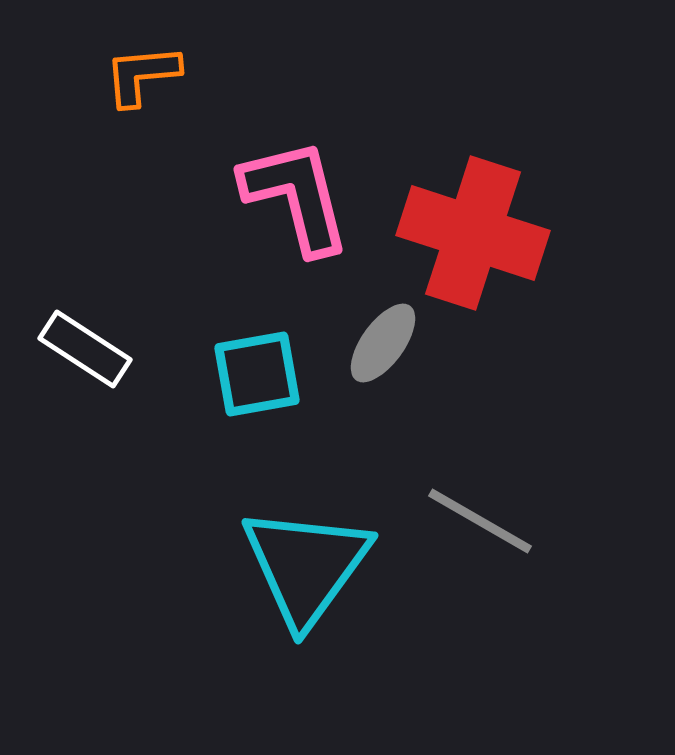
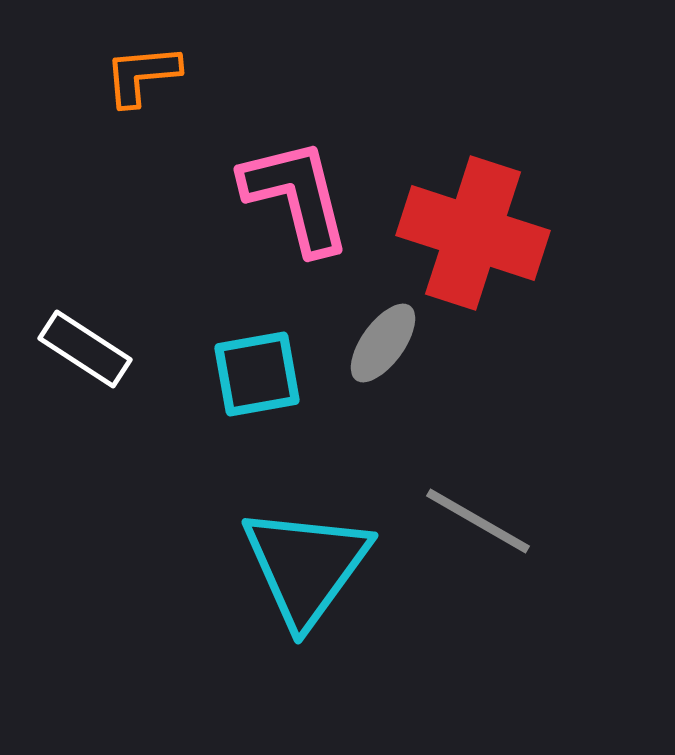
gray line: moved 2 px left
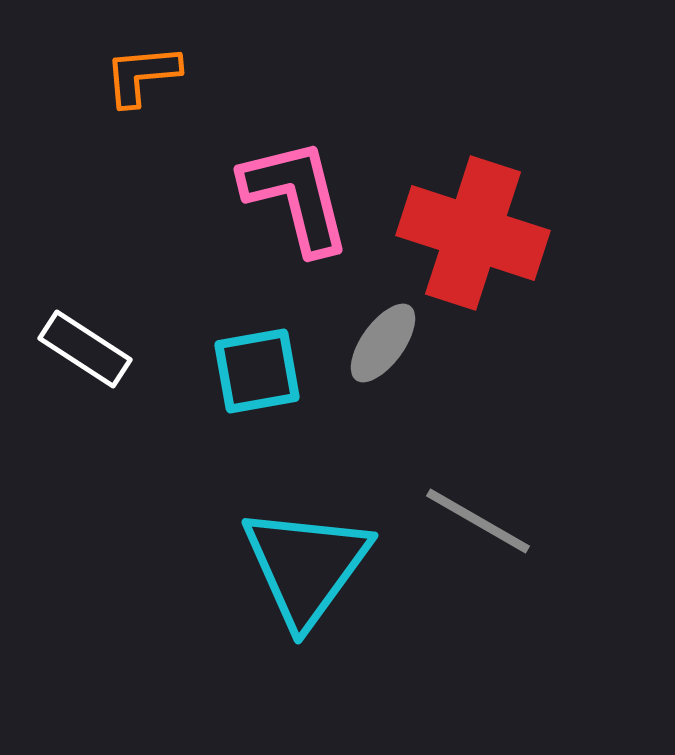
cyan square: moved 3 px up
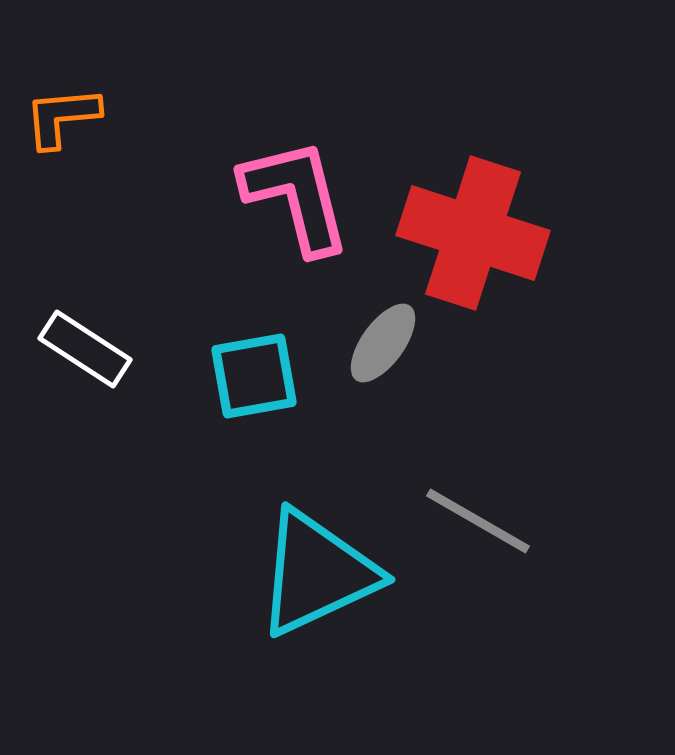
orange L-shape: moved 80 px left, 42 px down
cyan square: moved 3 px left, 5 px down
cyan triangle: moved 11 px right, 7 px down; rotated 29 degrees clockwise
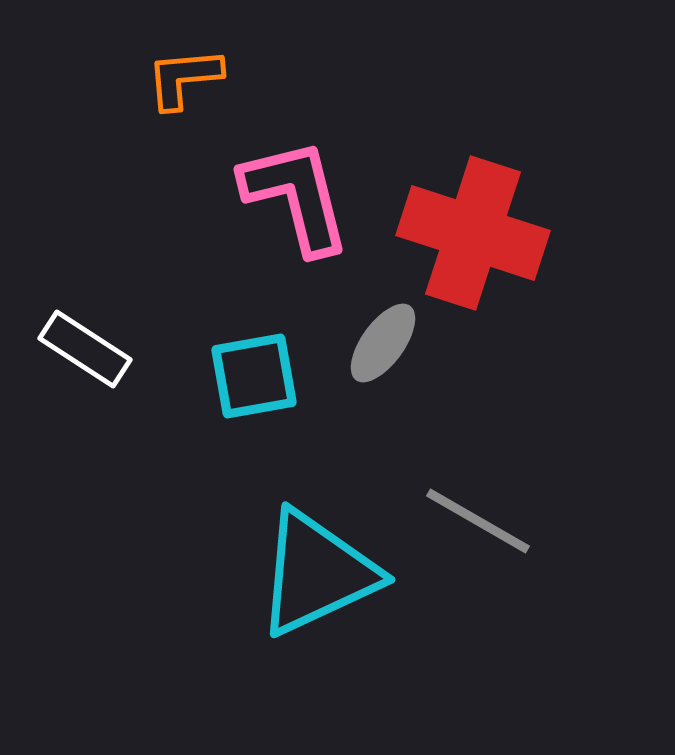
orange L-shape: moved 122 px right, 39 px up
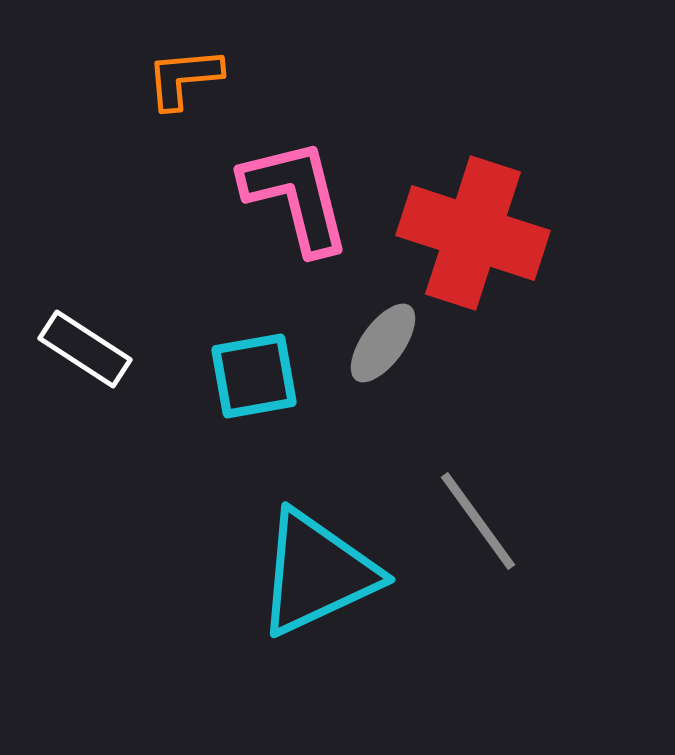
gray line: rotated 24 degrees clockwise
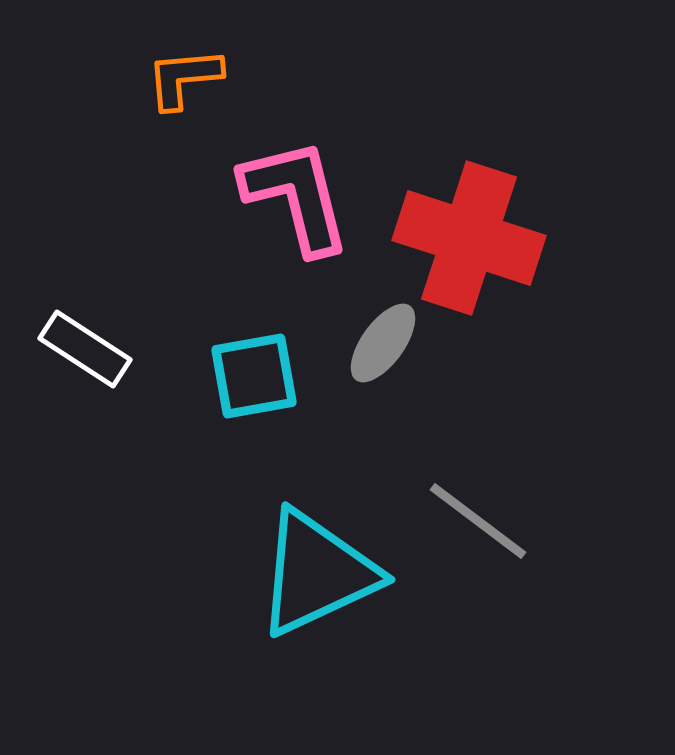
red cross: moved 4 px left, 5 px down
gray line: rotated 17 degrees counterclockwise
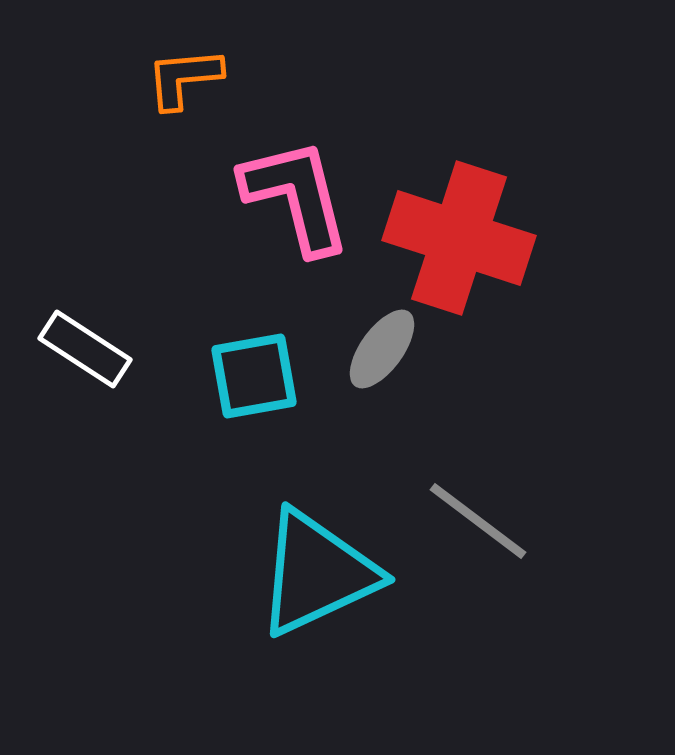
red cross: moved 10 px left
gray ellipse: moved 1 px left, 6 px down
